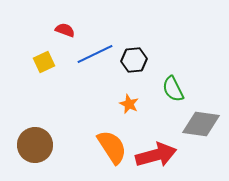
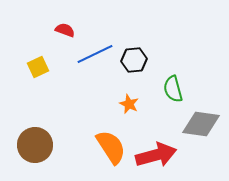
yellow square: moved 6 px left, 5 px down
green semicircle: rotated 12 degrees clockwise
orange semicircle: moved 1 px left
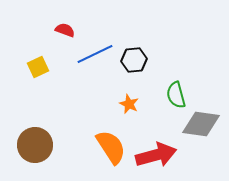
green semicircle: moved 3 px right, 6 px down
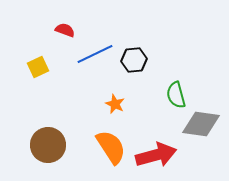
orange star: moved 14 px left
brown circle: moved 13 px right
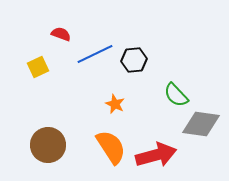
red semicircle: moved 4 px left, 4 px down
green semicircle: rotated 28 degrees counterclockwise
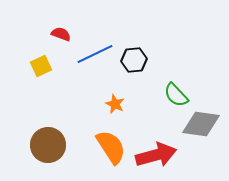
yellow square: moved 3 px right, 1 px up
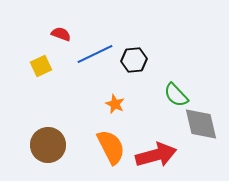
gray diamond: rotated 69 degrees clockwise
orange semicircle: rotated 6 degrees clockwise
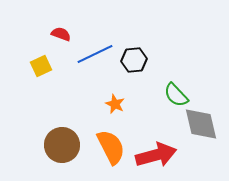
brown circle: moved 14 px right
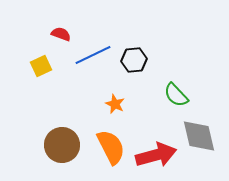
blue line: moved 2 px left, 1 px down
gray diamond: moved 2 px left, 12 px down
